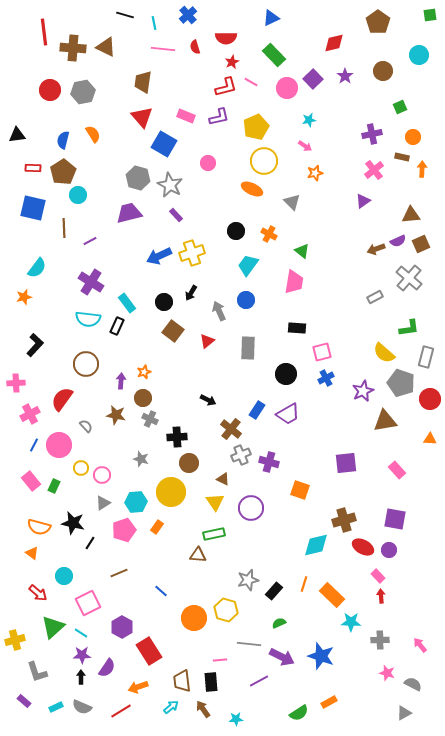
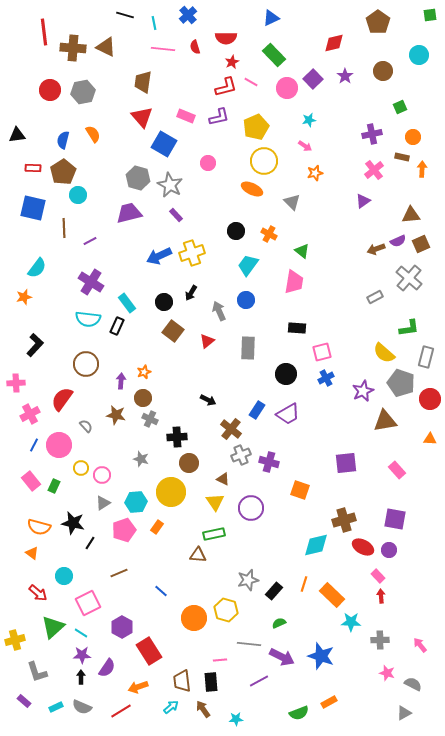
green semicircle at (299, 713): rotated 12 degrees clockwise
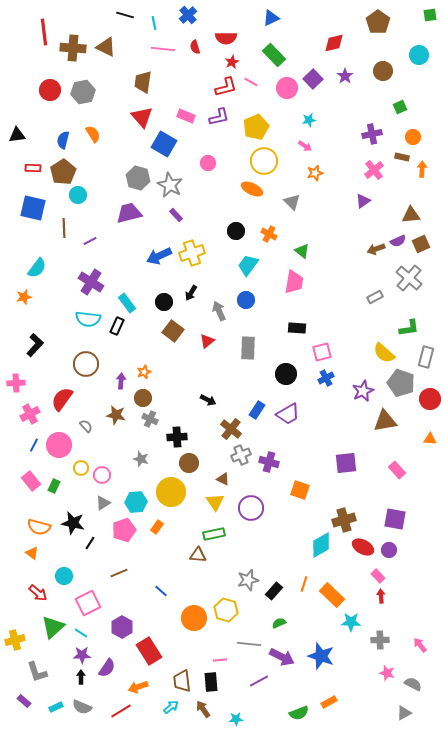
cyan diamond at (316, 545): moved 5 px right; rotated 16 degrees counterclockwise
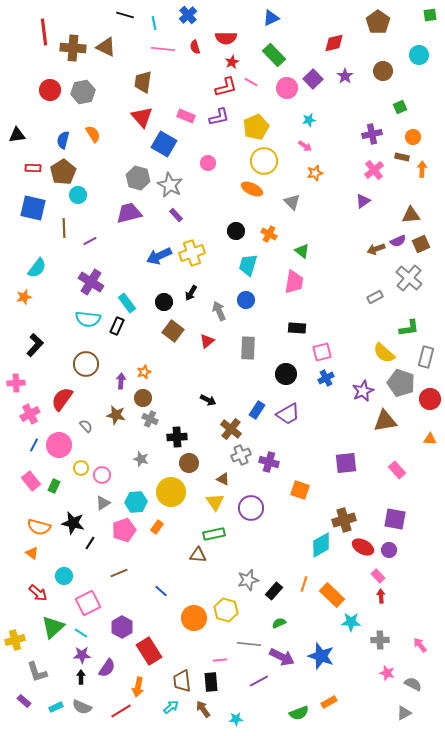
cyan trapezoid at (248, 265): rotated 20 degrees counterclockwise
orange arrow at (138, 687): rotated 60 degrees counterclockwise
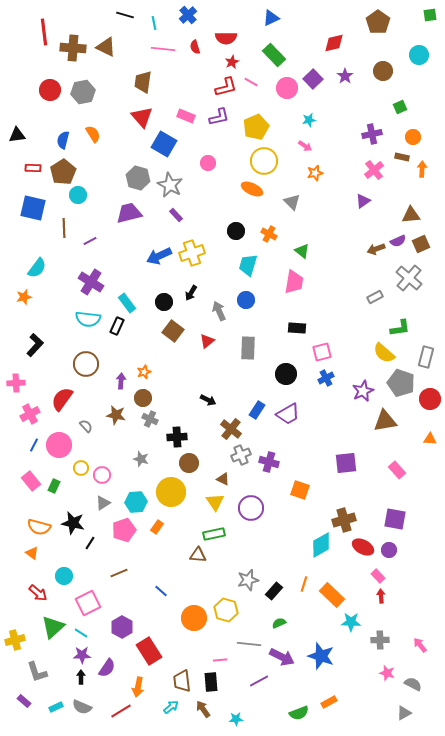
green L-shape at (409, 328): moved 9 px left
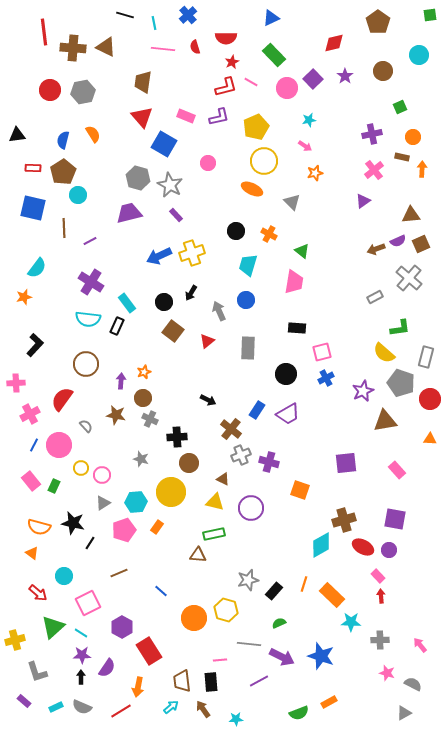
yellow triangle at (215, 502): rotated 42 degrees counterclockwise
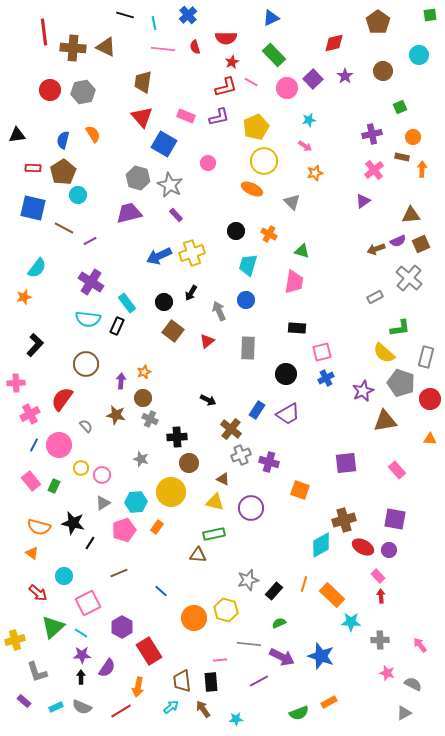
brown line at (64, 228): rotated 60 degrees counterclockwise
green triangle at (302, 251): rotated 21 degrees counterclockwise
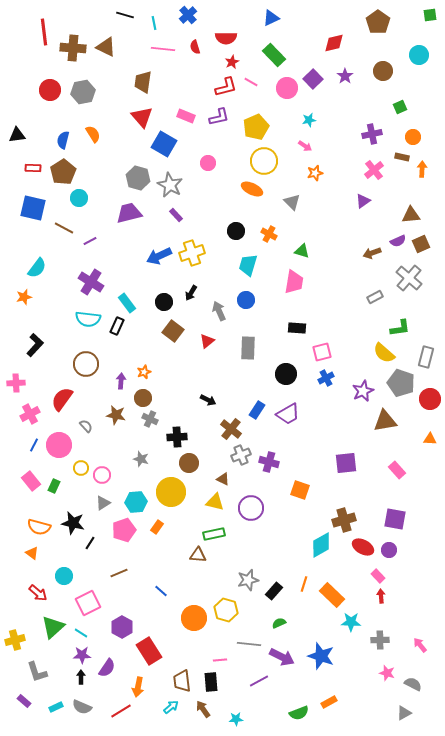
cyan circle at (78, 195): moved 1 px right, 3 px down
brown arrow at (376, 249): moved 4 px left, 4 px down
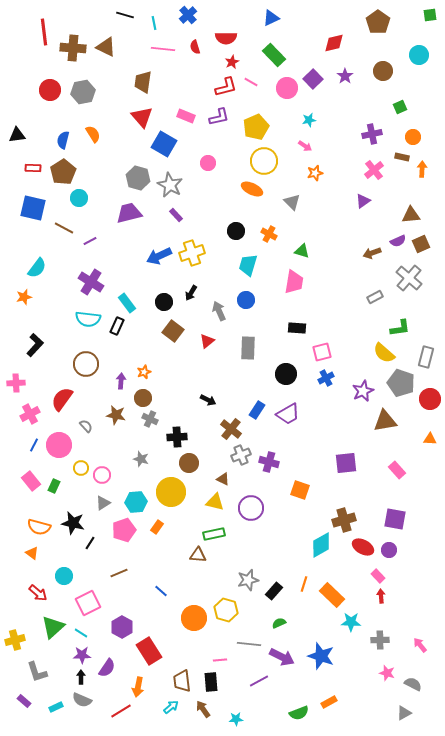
gray semicircle at (82, 707): moved 7 px up
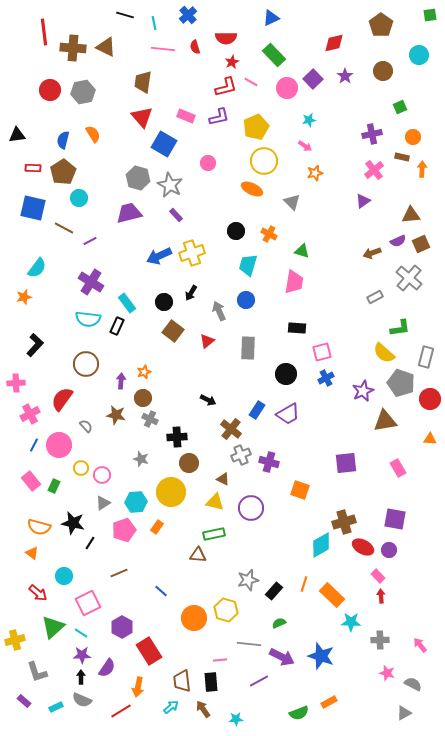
brown pentagon at (378, 22): moved 3 px right, 3 px down
pink rectangle at (397, 470): moved 1 px right, 2 px up; rotated 12 degrees clockwise
brown cross at (344, 520): moved 2 px down
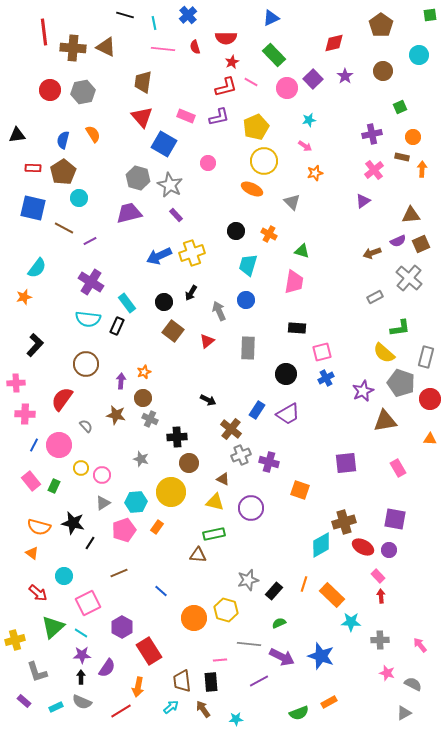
pink cross at (30, 414): moved 5 px left; rotated 30 degrees clockwise
gray semicircle at (82, 700): moved 2 px down
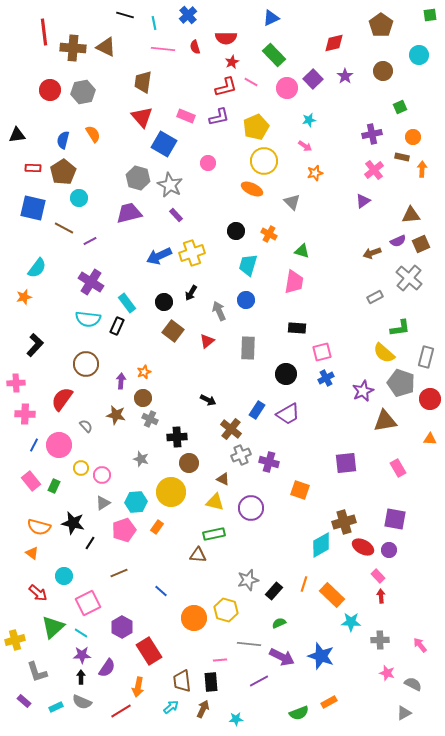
brown arrow at (203, 709): rotated 60 degrees clockwise
